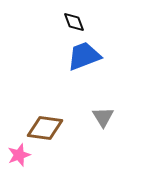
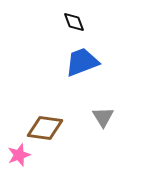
blue trapezoid: moved 2 px left, 6 px down
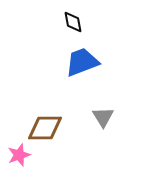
black diamond: moved 1 px left; rotated 10 degrees clockwise
brown diamond: rotated 9 degrees counterclockwise
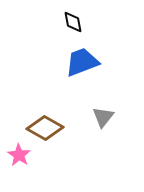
gray triangle: rotated 10 degrees clockwise
brown diamond: rotated 30 degrees clockwise
pink star: rotated 20 degrees counterclockwise
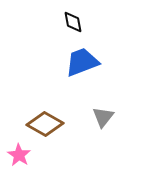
brown diamond: moved 4 px up
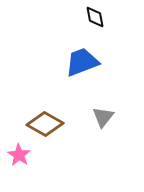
black diamond: moved 22 px right, 5 px up
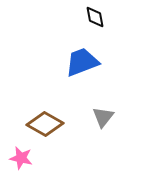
pink star: moved 2 px right, 3 px down; rotated 20 degrees counterclockwise
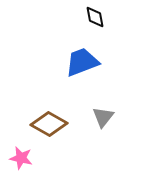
brown diamond: moved 4 px right
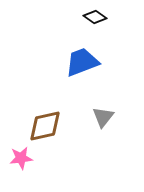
black diamond: rotated 45 degrees counterclockwise
brown diamond: moved 4 px left, 2 px down; rotated 42 degrees counterclockwise
pink star: rotated 20 degrees counterclockwise
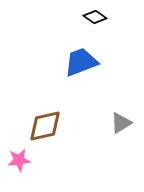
blue trapezoid: moved 1 px left
gray triangle: moved 18 px right, 6 px down; rotated 20 degrees clockwise
pink star: moved 2 px left, 2 px down
